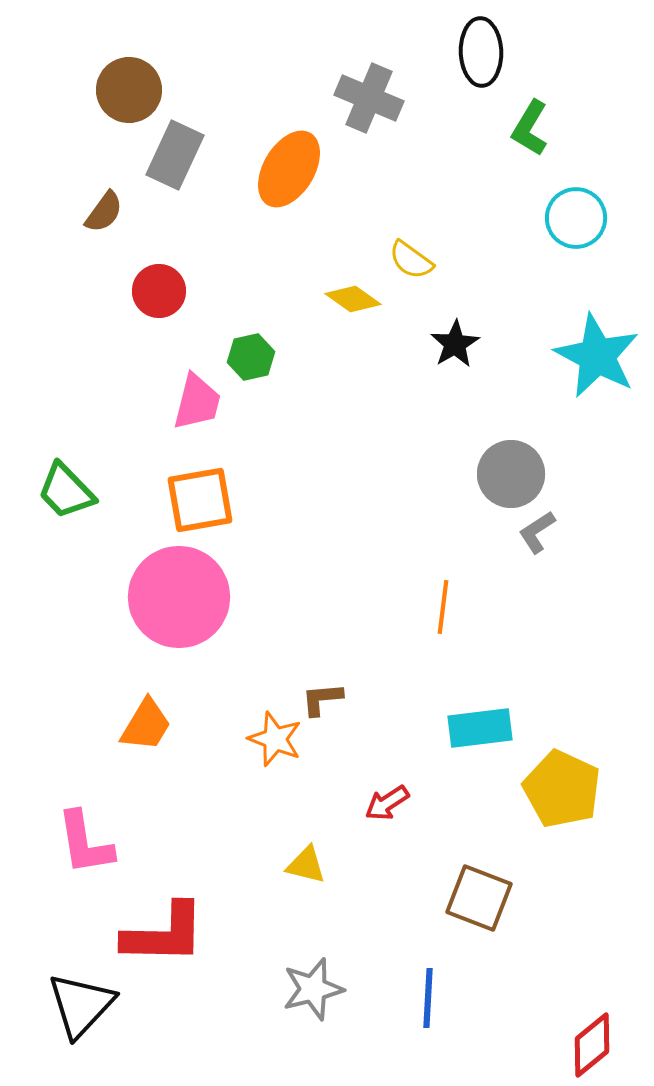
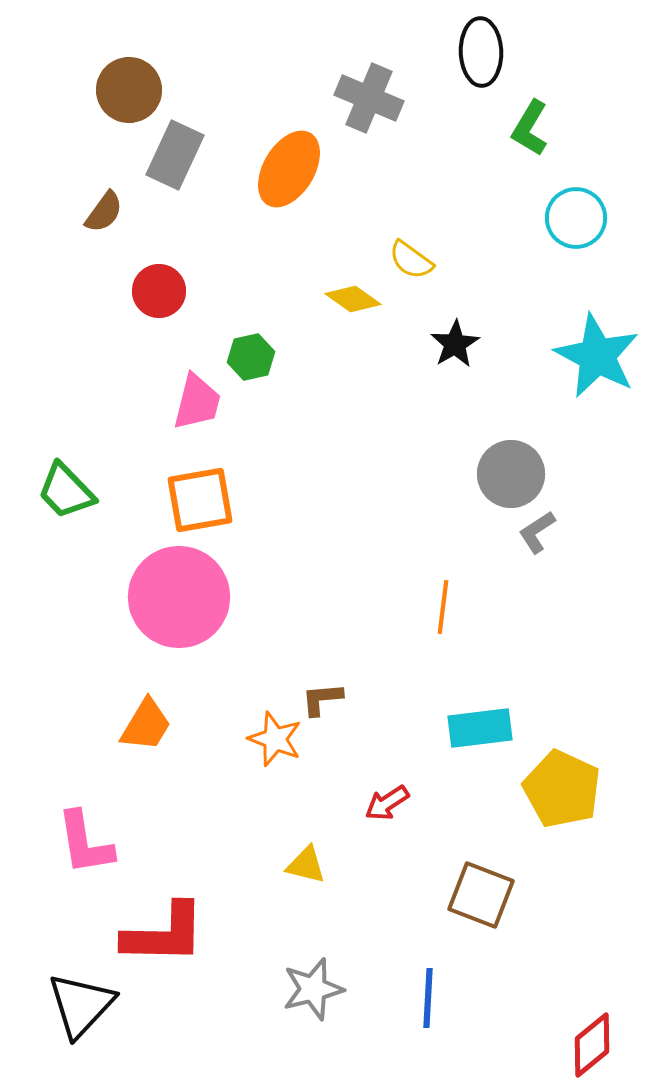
brown square: moved 2 px right, 3 px up
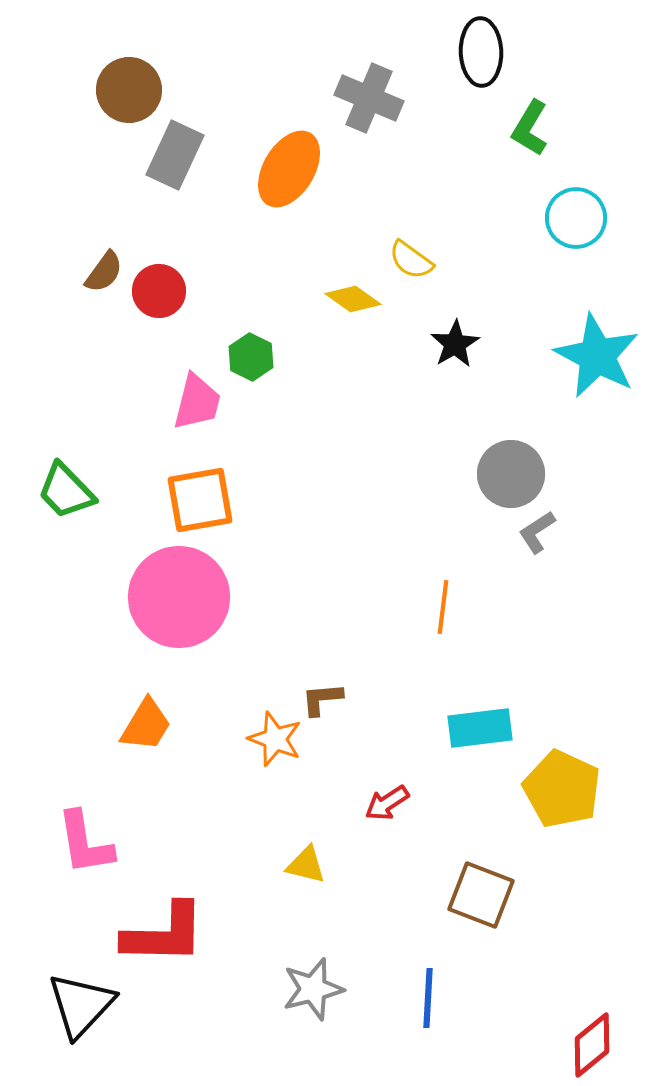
brown semicircle: moved 60 px down
green hexagon: rotated 21 degrees counterclockwise
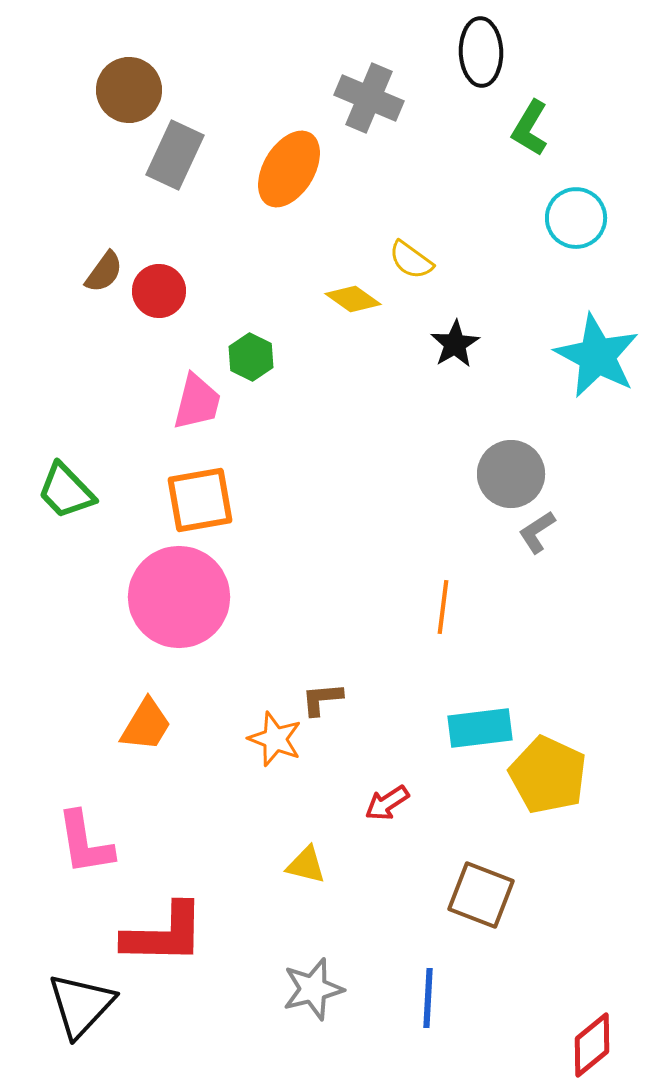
yellow pentagon: moved 14 px left, 14 px up
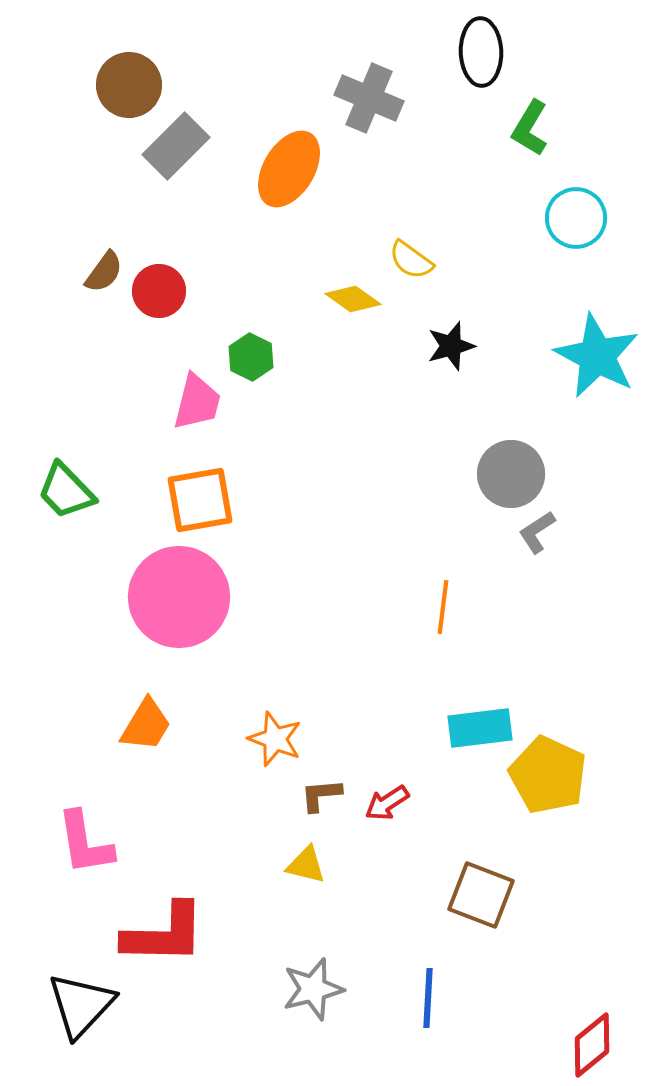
brown circle: moved 5 px up
gray rectangle: moved 1 px right, 9 px up; rotated 20 degrees clockwise
black star: moved 4 px left, 2 px down; rotated 15 degrees clockwise
brown L-shape: moved 1 px left, 96 px down
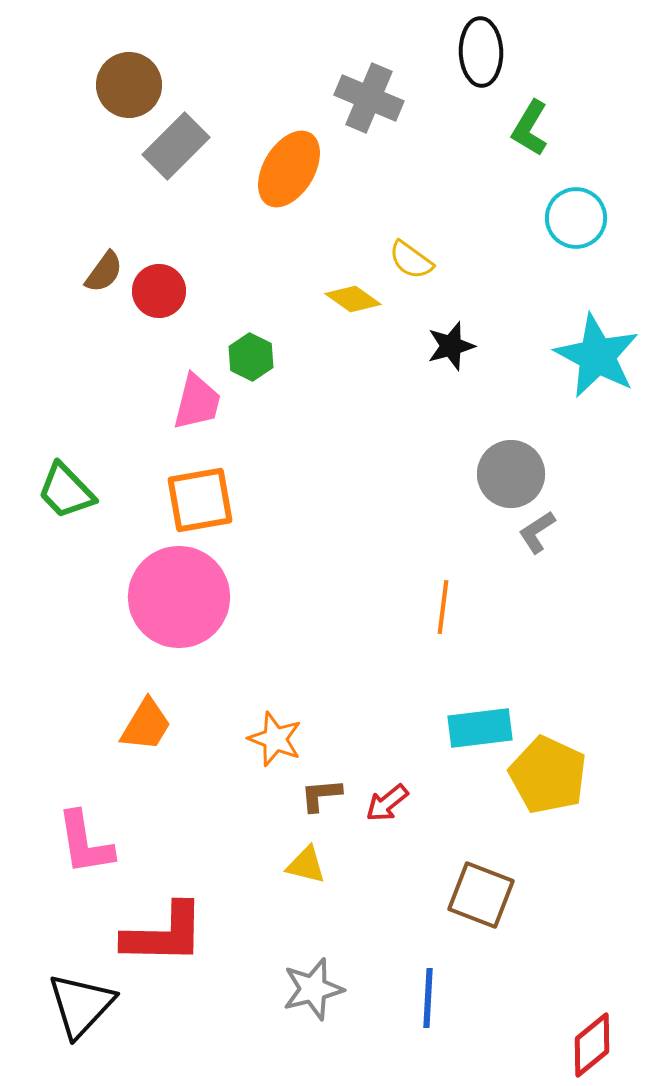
red arrow: rotated 6 degrees counterclockwise
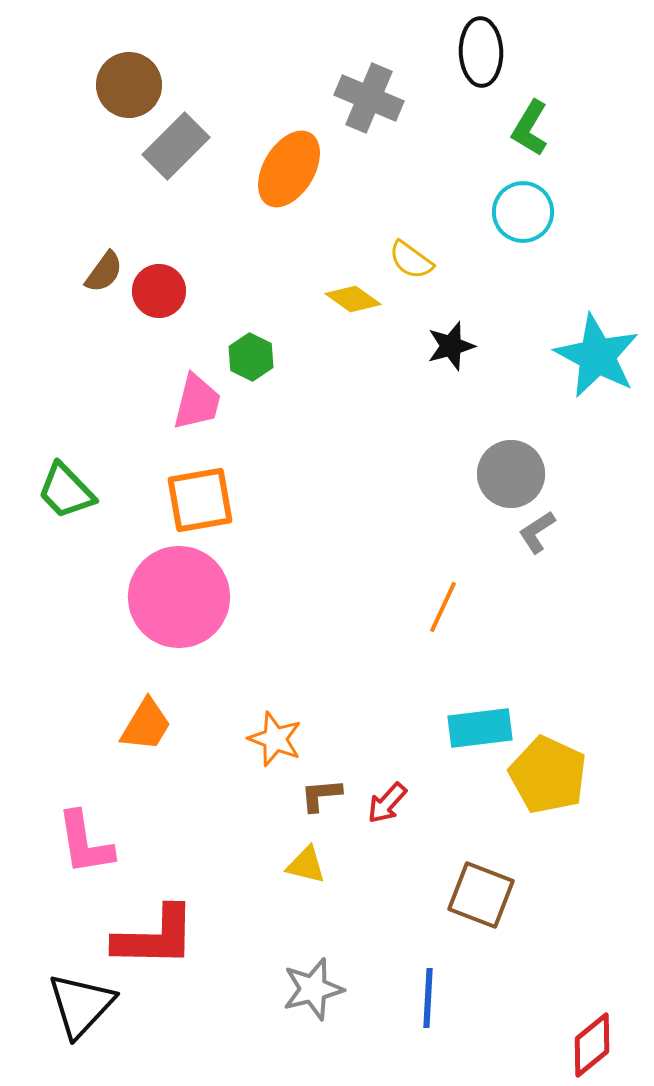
cyan circle: moved 53 px left, 6 px up
orange line: rotated 18 degrees clockwise
red arrow: rotated 9 degrees counterclockwise
red L-shape: moved 9 px left, 3 px down
